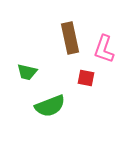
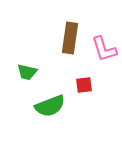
brown rectangle: rotated 20 degrees clockwise
pink L-shape: rotated 36 degrees counterclockwise
red square: moved 2 px left, 7 px down; rotated 18 degrees counterclockwise
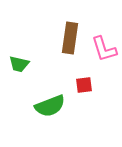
green trapezoid: moved 8 px left, 8 px up
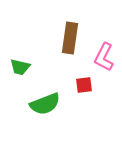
pink L-shape: moved 8 px down; rotated 44 degrees clockwise
green trapezoid: moved 1 px right, 3 px down
green semicircle: moved 5 px left, 2 px up
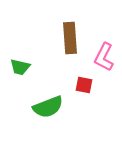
brown rectangle: rotated 12 degrees counterclockwise
red square: rotated 18 degrees clockwise
green semicircle: moved 3 px right, 3 px down
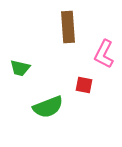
brown rectangle: moved 2 px left, 11 px up
pink L-shape: moved 3 px up
green trapezoid: moved 1 px down
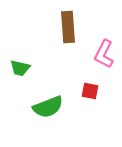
red square: moved 6 px right, 6 px down
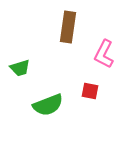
brown rectangle: rotated 12 degrees clockwise
green trapezoid: rotated 30 degrees counterclockwise
green semicircle: moved 2 px up
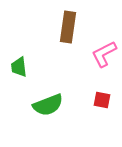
pink L-shape: rotated 36 degrees clockwise
green trapezoid: moved 1 px left, 1 px up; rotated 100 degrees clockwise
red square: moved 12 px right, 9 px down
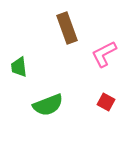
brown rectangle: moved 1 px left, 1 px down; rotated 28 degrees counterclockwise
red square: moved 4 px right, 2 px down; rotated 18 degrees clockwise
